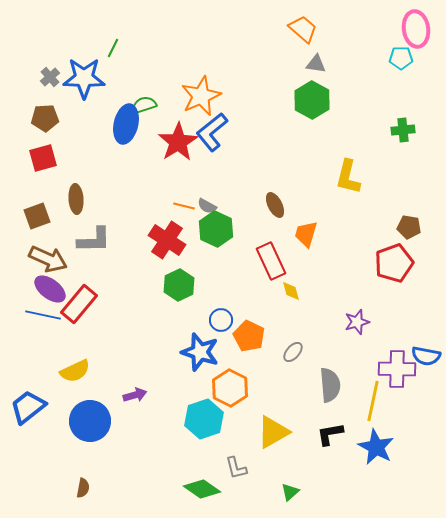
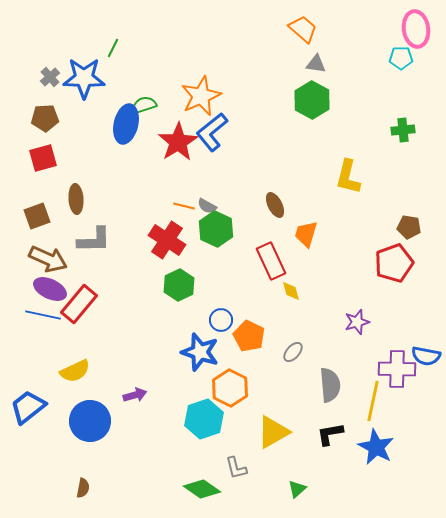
purple ellipse at (50, 289): rotated 12 degrees counterclockwise
green triangle at (290, 492): moved 7 px right, 3 px up
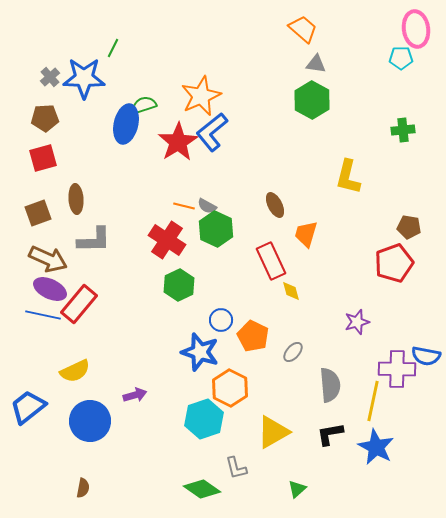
brown square at (37, 216): moved 1 px right, 3 px up
orange pentagon at (249, 336): moved 4 px right
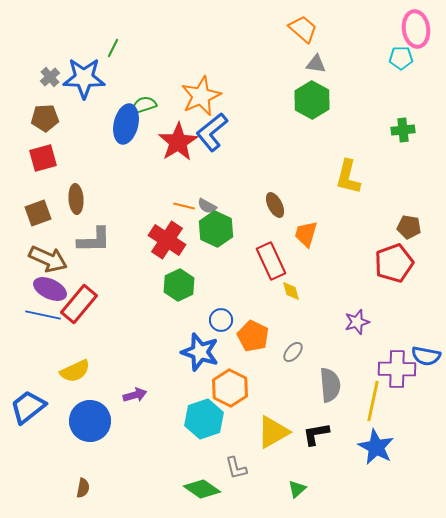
black L-shape at (330, 434): moved 14 px left
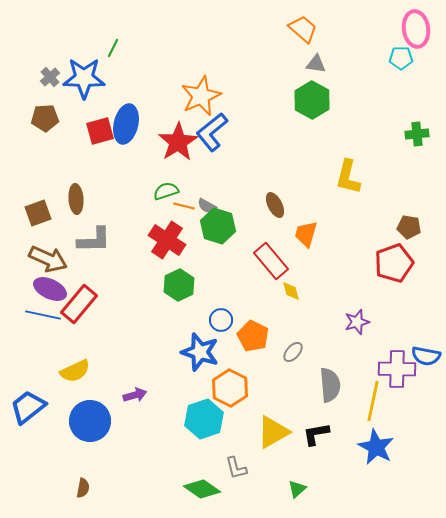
green semicircle at (144, 105): moved 22 px right, 86 px down
green cross at (403, 130): moved 14 px right, 4 px down
red square at (43, 158): moved 57 px right, 27 px up
green hexagon at (216, 229): moved 2 px right, 3 px up; rotated 8 degrees counterclockwise
red rectangle at (271, 261): rotated 15 degrees counterclockwise
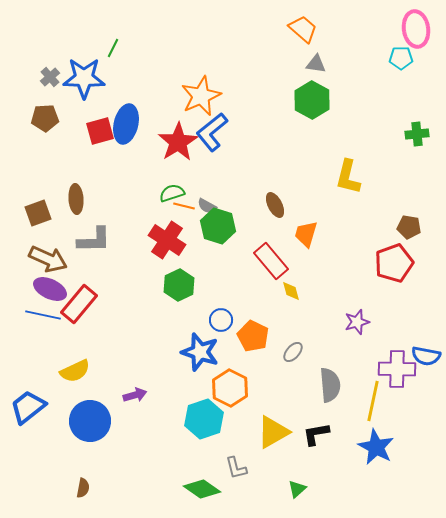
green semicircle at (166, 191): moved 6 px right, 2 px down
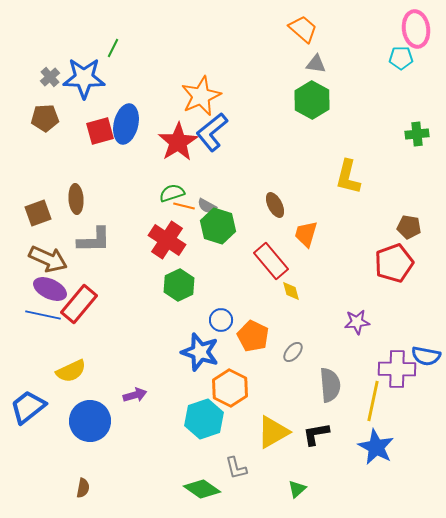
purple star at (357, 322): rotated 10 degrees clockwise
yellow semicircle at (75, 371): moved 4 px left
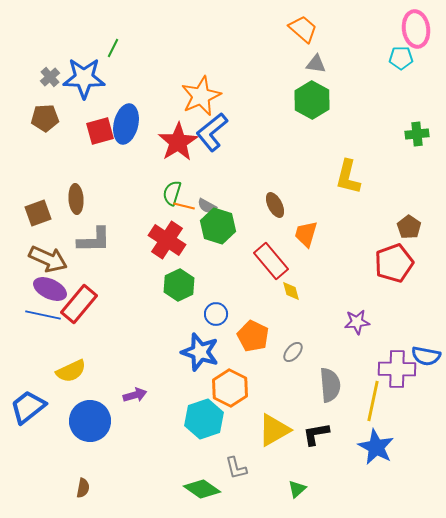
green semicircle at (172, 193): rotated 55 degrees counterclockwise
brown pentagon at (409, 227): rotated 25 degrees clockwise
blue circle at (221, 320): moved 5 px left, 6 px up
yellow triangle at (273, 432): moved 1 px right, 2 px up
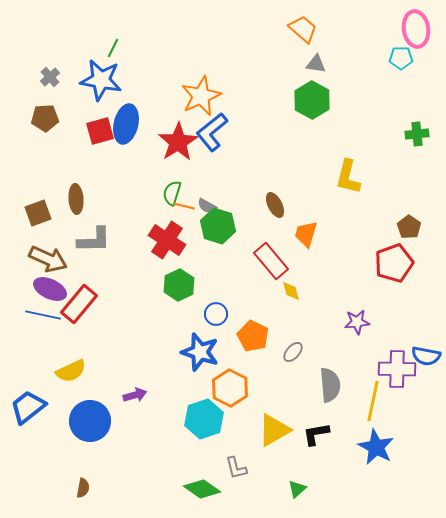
blue star at (84, 78): moved 17 px right, 2 px down; rotated 9 degrees clockwise
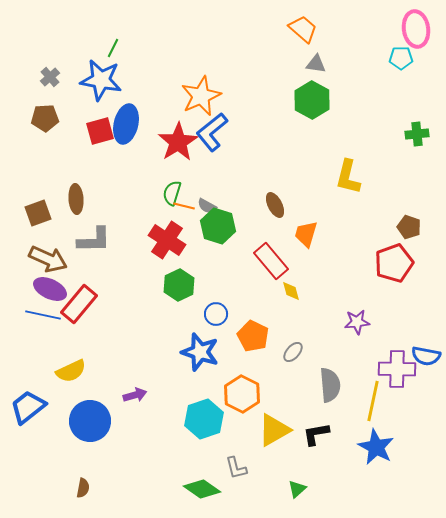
brown pentagon at (409, 227): rotated 15 degrees counterclockwise
orange hexagon at (230, 388): moved 12 px right, 6 px down
